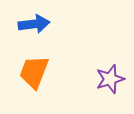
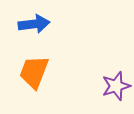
purple star: moved 6 px right, 7 px down
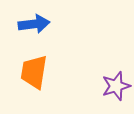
orange trapezoid: rotated 12 degrees counterclockwise
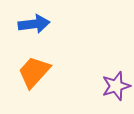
orange trapezoid: rotated 33 degrees clockwise
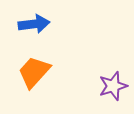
purple star: moved 3 px left
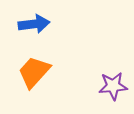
purple star: rotated 12 degrees clockwise
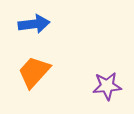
purple star: moved 6 px left
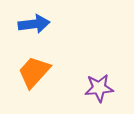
purple star: moved 8 px left, 2 px down
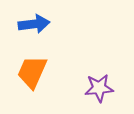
orange trapezoid: moved 2 px left; rotated 18 degrees counterclockwise
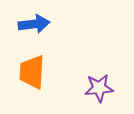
orange trapezoid: rotated 21 degrees counterclockwise
